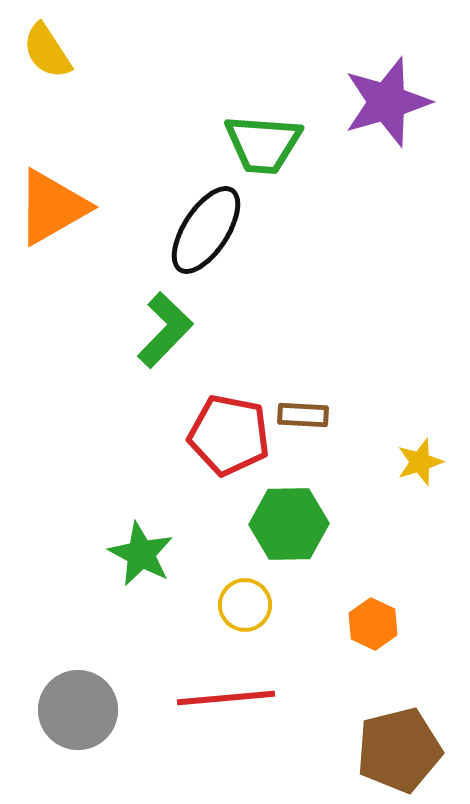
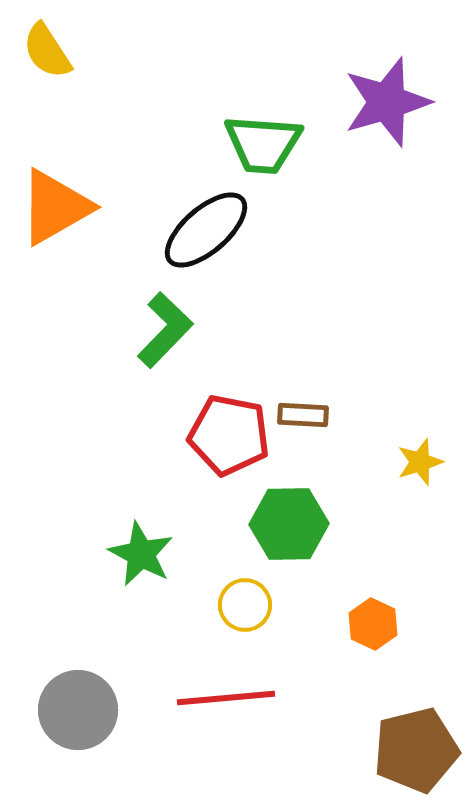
orange triangle: moved 3 px right
black ellipse: rotated 16 degrees clockwise
brown pentagon: moved 17 px right
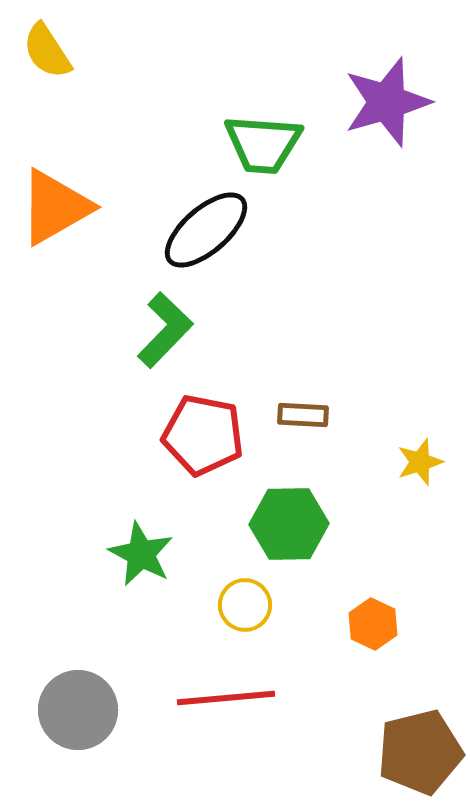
red pentagon: moved 26 px left
brown pentagon: moved 4 px right, 2 px down
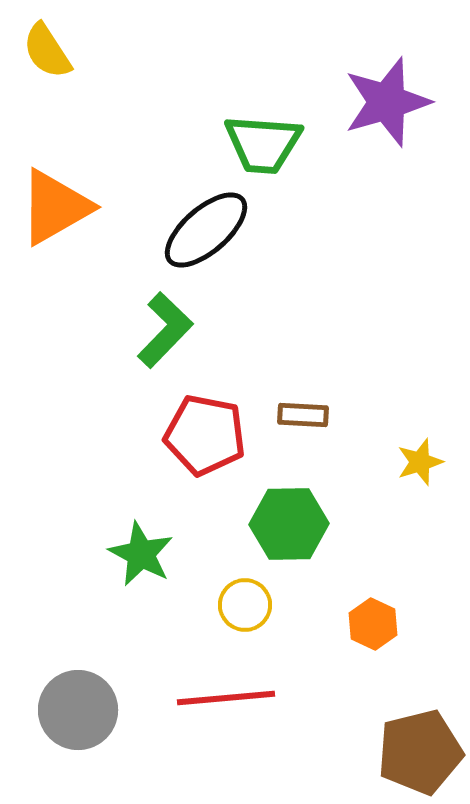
red pentagon: moved 2 px right
